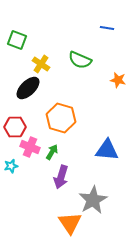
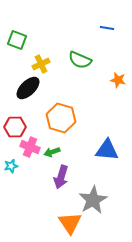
yellow cross: rotated 30 degrees clockwise
green arrow: rotated 140 degrees counterclockwise
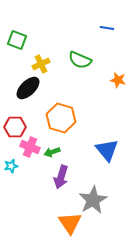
blue triangle: rotated 45 degrees clockwise
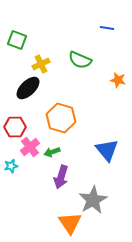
pink cross: rotated 30 degrees clockwise
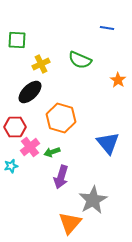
green square: rotated 18 degrees counterclockwise
orange star: rotated 21 degrees clockwise
black ellipse: moved 2 px right, 4 px down
blue triangle: moved 1 px right, 7 px up
orange triangle: rotated 15 degrees clockwise
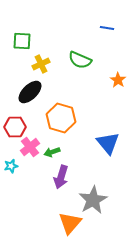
green square: moved 5 px right, 1 px down
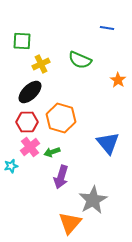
red hexagon: moved 12 px right, 5 px up
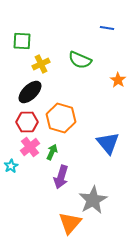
green arrow: rotated 133 degrees clockwise
cyan star: rotated 16 degrees counterclockwise
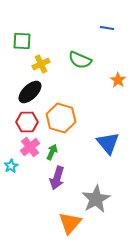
purple arrow: moved 4 px left, 1 px down
gray star: moved 3 px right, 1 px up
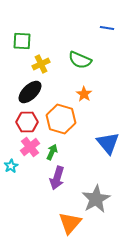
orange star: moved 34 px left, 14 px down
orange hexagon: moved 1 px down
